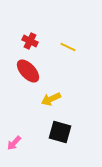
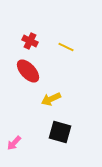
yellow line: moved 2 px left
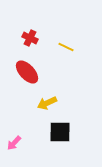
red cross: moved 3 px up
red ellipse: moved 1 px left, 1 px down
yellow arrow: moved 4 px left, 4 px down
black square: rotated 15 degrees counterclockwise
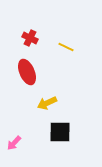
red ellipse: rotated 20 degrees clockwise
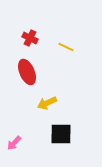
black square: moved 1 px right, 2 px down
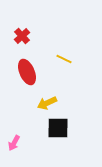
red cross: moved 8 px left, 2 px up; rotated 21 degrees clockwise
yellow line: moved 2 px left, 12 px down
black square: moved 3 px left, 6 px up
pink arrow: rotated 14 degrees counterclockwise
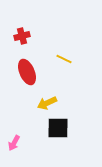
red cross: rotated 28 degrees clockwise
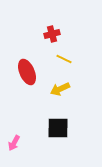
red cross: moved 30 px right, 2 px up
yellow arrow: moved 13 px right, 14 px up
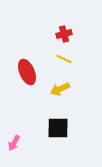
red cross: moved 12 px right
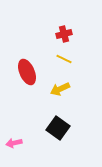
black square: rotated 35 degrees clockwise
pink arrow: rotated 49 degrees clockwise
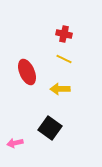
red cross: rotated 28 degrees clockwise
yellow arrow: rotated 24 degrees clockwise
black square: moved 8 px left
pink arrow: moved 1 px right
